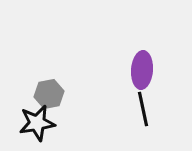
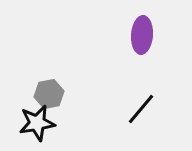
purple ellipse: moved 35 px up
black line: moved 2 px left; rotated 52 degrees clockwise
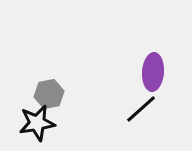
purple ellipse: moved 11 px right, 37 px down
black line: rotated 8 degrees clockwise
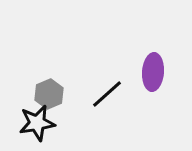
gray hexagon: rotated 12 degrees counterclockwise
black line: moved 34 px left, 15 px up
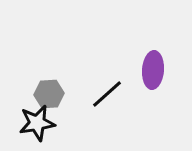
purple ellipse: moved 2 px up
gray hexagon: rotated 20 degrees clockwise
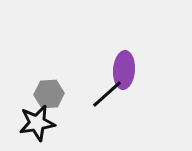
purple ellipse: moved 29 px left
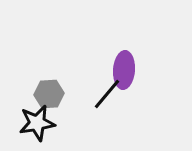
black line: rotated 8 degrees counterclockwise
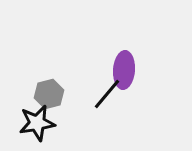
gray hexagon: rotated 12 degrees counterclockwise
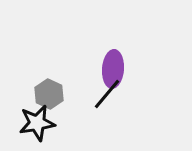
purple ellipse: moved 11 px left, 1 px up
gray hexagon: rotated 20 degrees counterclockwise
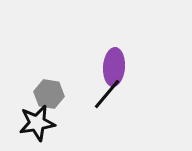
purple ellipse: moved 1 px right, 2 px up
gray hexagon: rotated 16 degrees counterclockwise
